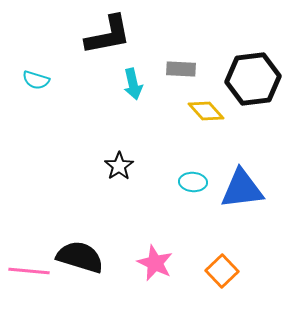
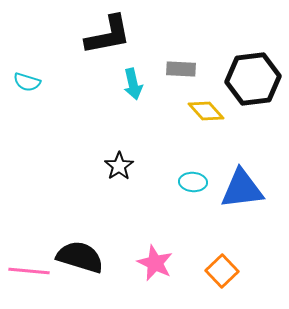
cyan semicircle: moved 9 px left, 2 px down
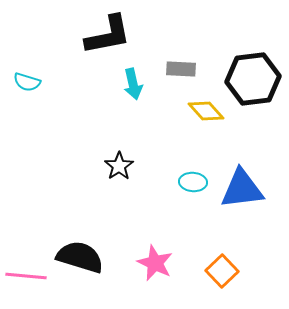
pink line: moved 3 px left, 5 px down
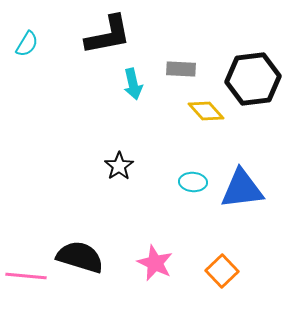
cyan semicircle: moved 38 px up; rotated 76 degrees counterclockwise
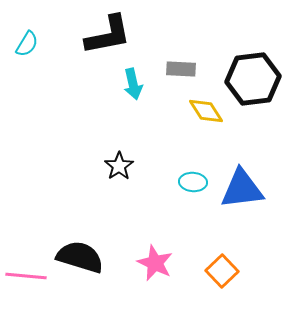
yellow diamond: rotated 9 degrees clockwise
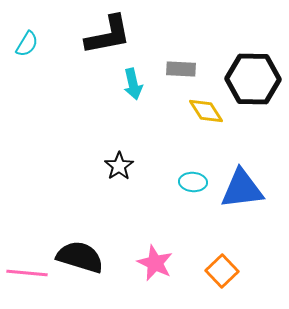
black hexagon: rotated 8 degrees clockwise
pink line: moved 1 px right, 3 px up
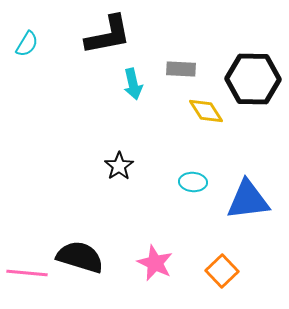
blue triangle: moved 6 px right, 11 px down
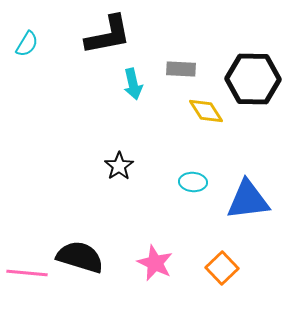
orange square: moved 3 px up
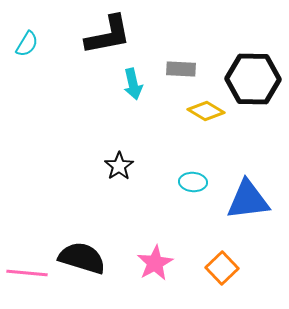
yellow diamond: rotated 27 degrees counterclockwise
black semicircle: moved 2 px right, 1 px down
pink star: rotated 18 degrees clockwise
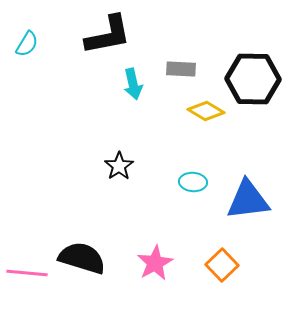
orange square: moved 3 px up
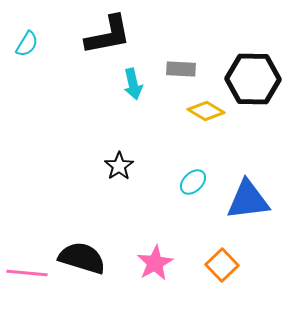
cyan ellipse: rotated 48 degrees counterclockwise
